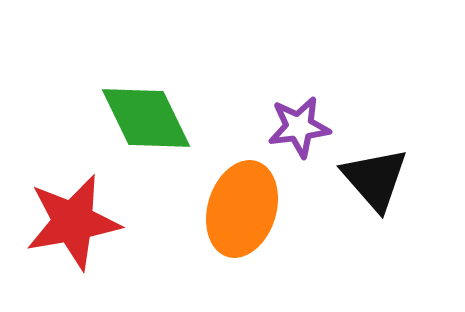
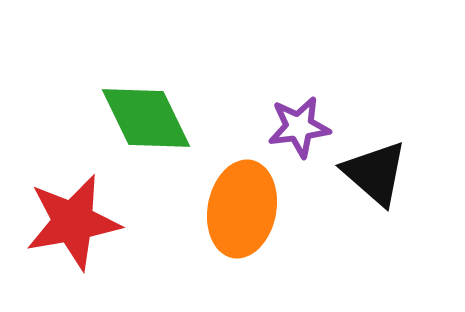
black triangle: moved 6 px up; rotated 8 degrees counterclockwise
orange ellipse: rotated 6 degrees counterclockwise
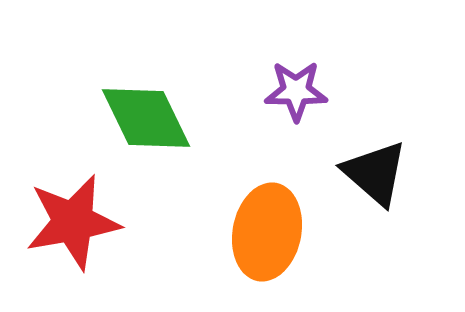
purple star: moved 3 px left, 36 px up; rotated 8 degrees clockwise
orange ellipse: moved 25 px right, 23 px down
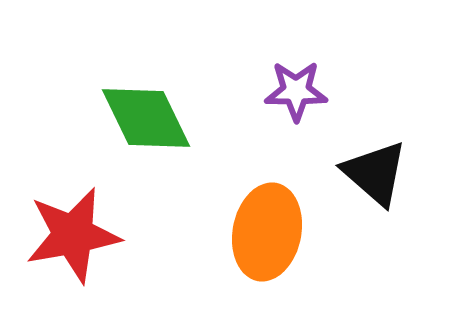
red star: moved 13 px down
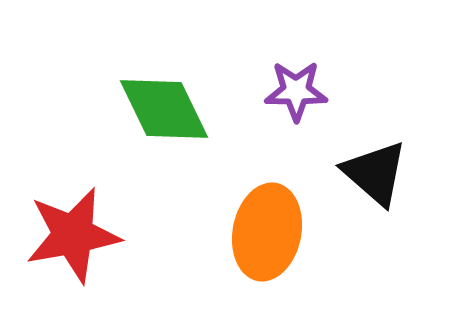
green diamond: moved 18 px right, 9 px up
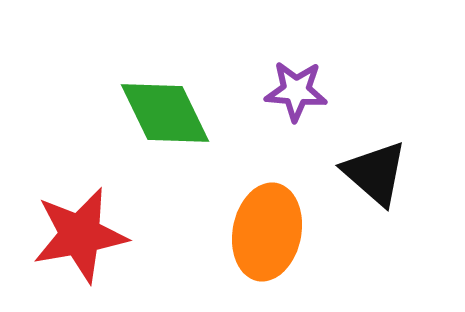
purple star: rotated 4 degrees clockwise
green diamond: moved 1 px right, 4 px down
red star: moved 7 px right
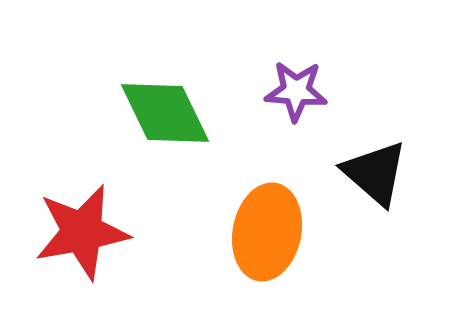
red star: moved 2 px right, 3 px up
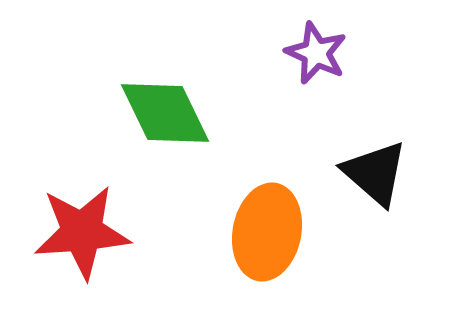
purple star: moved 20 px right, 38 px up; rotated 20 degrees clockwise
red star: rotated 6 degrees clockwise
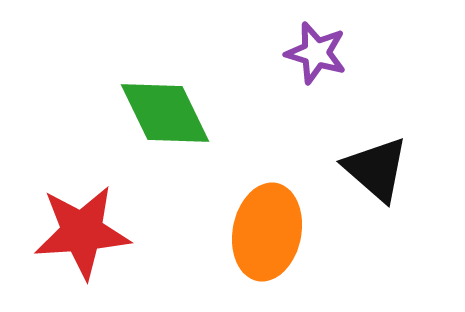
purple star: rotated 8 degrees counterclockwise
black triangle: moved 1 px right, 4 px up
